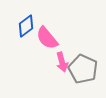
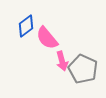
pink arrow: moved 1 px up
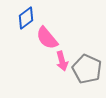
blue diamond: moved 8 px up
gray pentagon: moved 4 px right
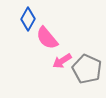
blue diamond: moved 2 px right, 1 px down; rotated 25 degrees counterclockwise
pink arrow: rotated 72 degrees clockwise
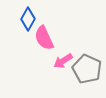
pink semicircle: moved 3 px left; rotated 15 degrees clockwise
pink arrow: moved 1 px right
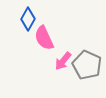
pink arrow: rotated 18 degrees counterclockwise
gray pentagon: moved 4 px up
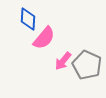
blue diamond: rotated 25 degrees counterclockwise
pink semicircle: rotated 115 degrees counterclockwise
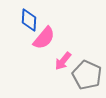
blue diamond: moved 1 px right, 1 px down
gray pentagon: moved 10 px down
